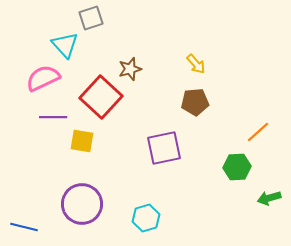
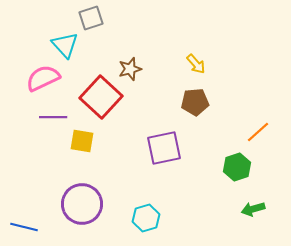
green hexagon: rotated 16 degrees counterclockwise
green arrow: moved 16 px left, 11 px down
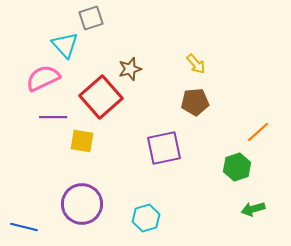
red square: rotated 6 degrees clockwise
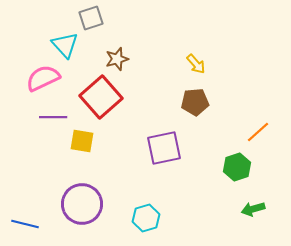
brown star: moved 13 px left, 10 px up
blue line: moved 1 px right, 3 px up
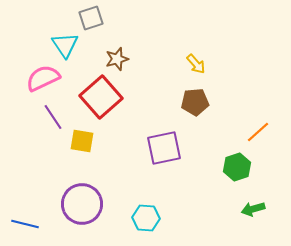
cyan triangle: rotated 8 degrees clockwise
purple line: rotated 56 degrees clockwise
cyan hexagon: rotated 20 degrees clockwise
